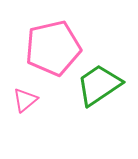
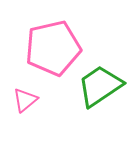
green trapezoid: moved 1 px right, 1 px down
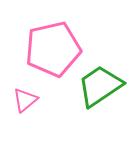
pink pentagon: moved 1 px down
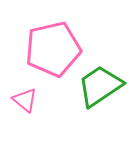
pink triangle: rotated 40 degrees counterclockwise
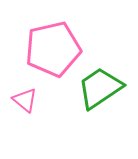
green trapezoid: moved 2 px down
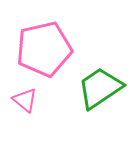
pink pentagon: moved 9 px left
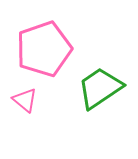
pink pentagon: rotated 6 degrees counterclockwise
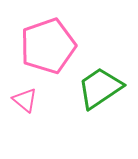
pink pentagon: moved 4 px right, 3 px up
